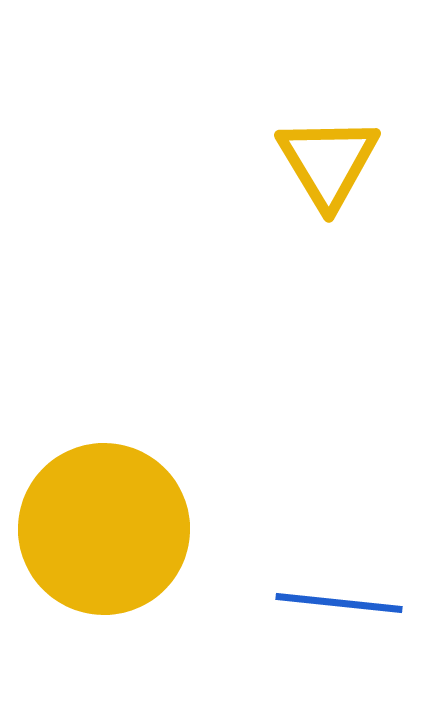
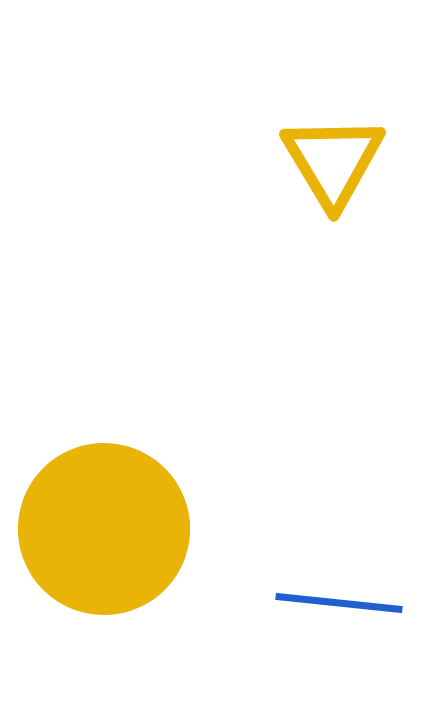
yellow triangle: moved 5 px right, 1 px up
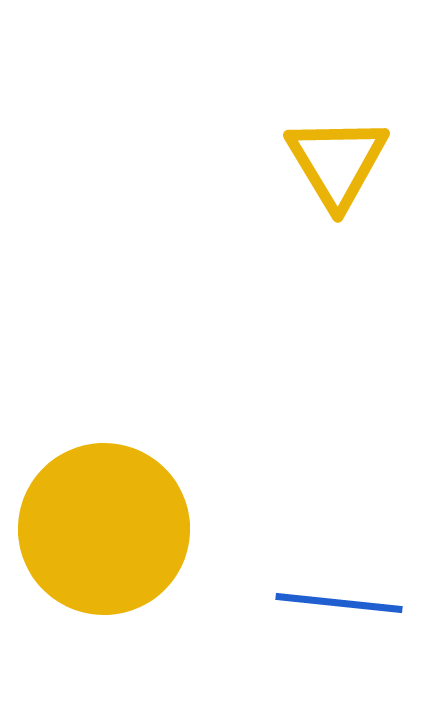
yellow triangle: moved 4 px right, 1 px down
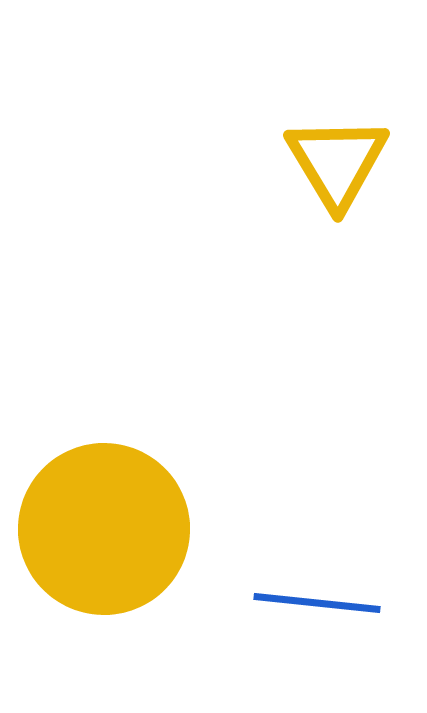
blue line: moved 22 px left
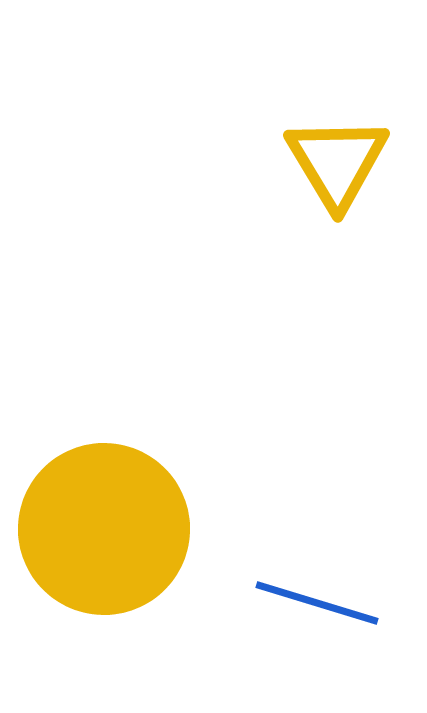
blue line: rotated 11 degrees clockwise
